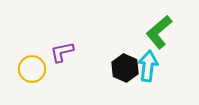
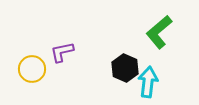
cyan arrow: moved 16 px down
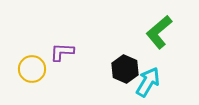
purple L-shape: rotated 15 degrees clockwise
black hexagon: moved 1 px down
cyan arrow: rotated 24 degrees clockwise
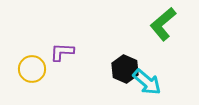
green L-shape: moved 4 px right, 8 px up
cyan arrow: moved 1 px left; rotated 100 degrees clockwise
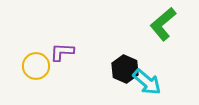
yellow circle: moved 4 px right, 3 px up
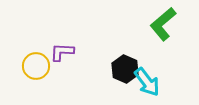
cyan arrow: rotated 12 degrees clockwise
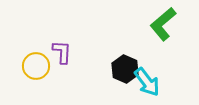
purple L-shape: rotated 90 degrees clockwise
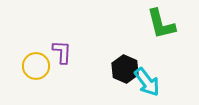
green L-shape: moved 2 px left; rotated 64 degrees counterclockwise
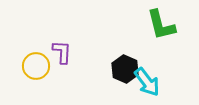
green L-shape: moved 1 px down
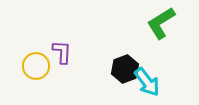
green L-shape: moved 2 px up; rotated 72 degrees clockwise
black hexagon: rotated 16 degrees clockwise
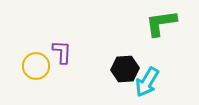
green L-shape: rotated 24 degrees clockwise
black hexagon: rotated 16 degrees clockwise
cyan arrow: rotated 68 degrees clockwise
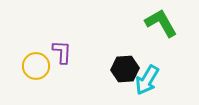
green L-shape: rotated 68 degrees clockwise
cyan arrow: moved 2 px up
